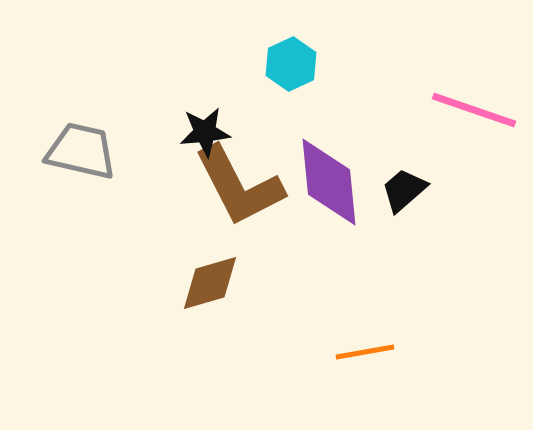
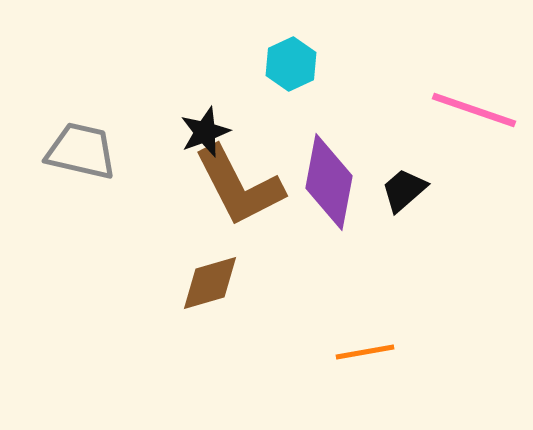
black star: rotated 15 degrees counterclockwise
purple diamond: rotated 16 degrees clockwise
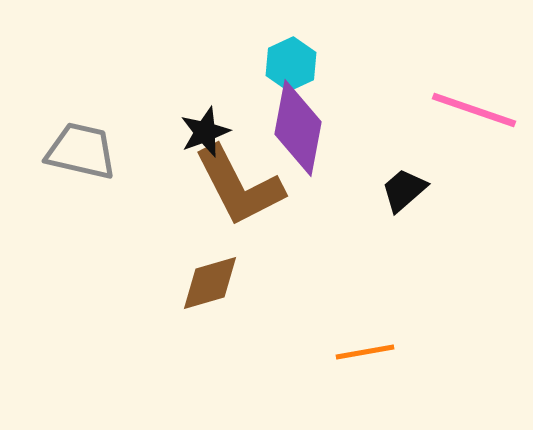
purple diamond: moved 31 px left, 54 px up
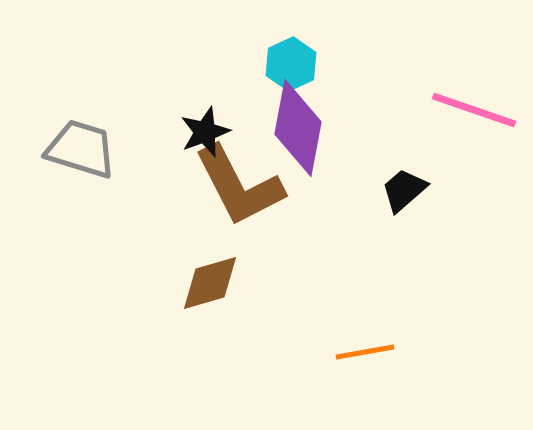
gray trapezoid: moved 2 px up; rotated 4 degrees clockwise
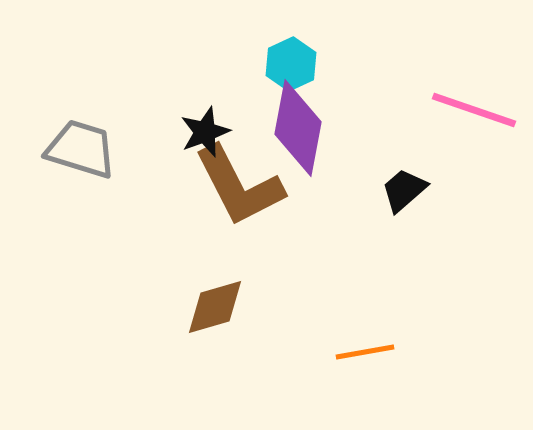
brown diamond: moved 5 px right, 24 px down
